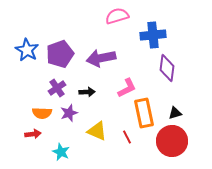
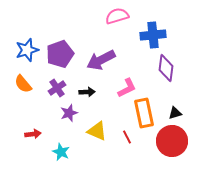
blue star: rotated 25 degrees clockwise
purple arrow: moved 2 px down; rotated 16 degrees counterclockwise
purple diamond: moved 1 px left
orange semicircle: moved 19 px left, 29 px up; rotated 48 degrees clockwise
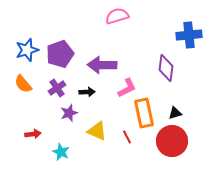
blue cross: moved 36 px right
purple arrow: moved 1 px right, 5 px down; rotated 28 degrees clockwise
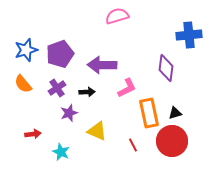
blue star: moved 1 px left
orange rectangle: moved 5 px right
red line: moved 6 px right, 8 px down
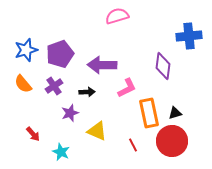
blue cross: moved 1 px down
purple diamond: moved 3 px left, 2 px up
purple cross: moved 3 px left, 2 px up
purple star: moved 1 px right
red arrow: rotated 56 degrees clockwise
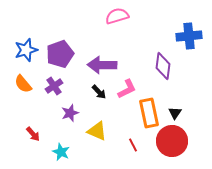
pink L-shape: moved 1 px down
black arrow: moved 12 px right; rotated 49 degrees clockwise
black triangle: rotated 40 degrees counterclockwise
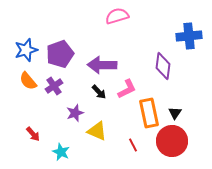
orange semicircle: moved 5 px right, 3 px up
purple star: moved 5 px right
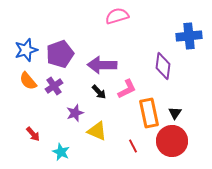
red line: moved 1 px down
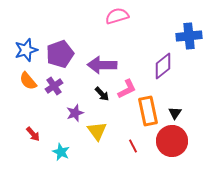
purple diamond: rotated 44 degrees clockwise
black arrow: moved 3 px right, 2 px down
orange rectangle: moved 1 px left, 2 px up
yellow triangle: rotated 30 degrees clockwise
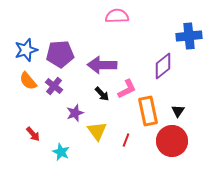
pink semicircle: rotated 15 degrees clockwise
purple pentagon: rotated 16 degrees clockwise
purple cross: rotated 18 degrees counterclockwise
black triangle: moved 3 px right, 2 px up
red line: moved 7 px left, 6 px up; rotated 48 degrees clockwise
